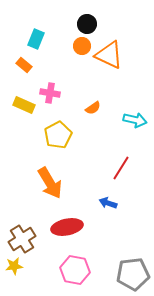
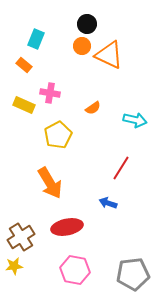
brown cross: moved 1 px left, 2 px up
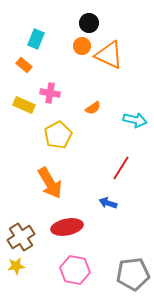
black circle: moved 2 px right, 1 px up
yellow star: moved 2 px right
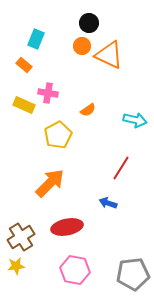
pink cross: moved 2 px left
orange semicircle: moved 5 px left, 2 px down
orange arrow: rotated 104 degrees counterclockwise
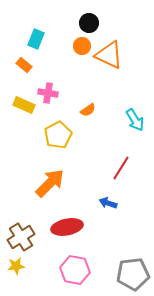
cyan arrow: rotated 45 degrees clockwise
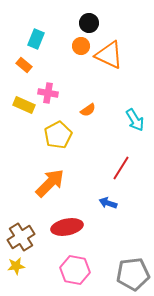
orange circle: moved 1 px left
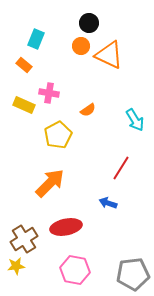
pink cross: moved 1 px right
red ellipse: moved 1 px left
brown cross: moved 3 px right, 2 px down
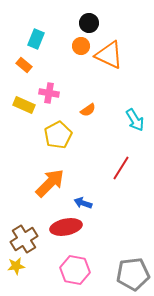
blue arrow: moved 25 px left
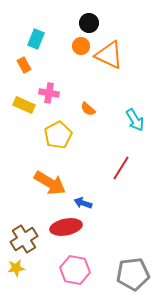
orange rectangle: rotated 21 degrees clockwise
orange semicircle: moved 1 px up; rotated 77 degrees clockwise
orange arrow: rotated 76 degrees clockwise
yellow star: moved 2 px down
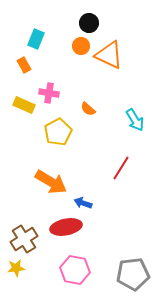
yellow pentagon: moved 3 px up
orange arrow: moved 1 px right, 1 px up
